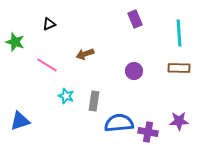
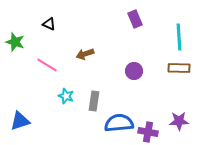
black triangle: rotated 48 degrees clockwise
cyan line: moved 4 px down
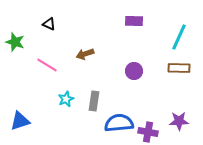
purple rectangle: moved 1 px left, 2 px down; rotated 66 degrees counterclockwise
cyan line: rotated 28 degrees clockwise
cyan star: moved 3 px down; rotated 28 degrees clockwise
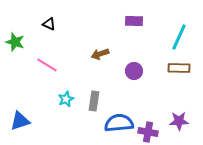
brown arrow: moved 15 px right
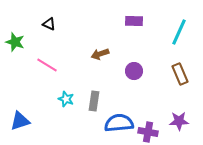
cyan line: moved 5 px up
brown rectangle: moved 1 px right, 6 px down; rotated 65 degrees clockwise
cyan star: rotated 28 degrees counterclockwise
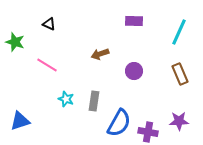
blue semicircle: rotated 124 degrees clockwise
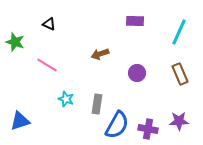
purple rectangle: moved 1 px right
purple circle: moved 3 px right, 2 px down
gray rectangle: moved 3 px right, 3 px down
blue semicircle: moved 2 px left, 2 px down
purple cross: moved 3 px up
